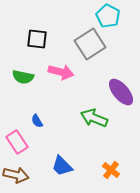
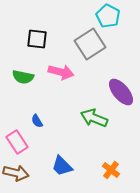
brown arrow: moved 2 px up
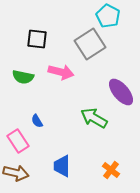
green arrow: rotated 8 degrees clockwise
pink rectangle: moved 1 px right, 1 px up
blue trapezoid: rotated 45 degrees clockwise
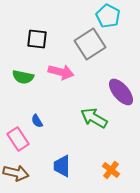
pink rectangle: moved 2 px up
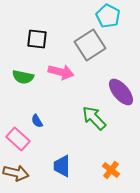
gray square: moved 1 px down
green arrow: rotated 16 degrees clockwise
pink rectangle: rotated 15 degrees counterclockwise
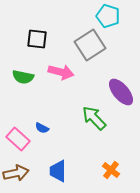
cyan pentagon: rotated 10 degrees counterclockwise
blue semicircle: moved 5 px right, 7 px down; rotated 32 degrees counterclockwise
blue trapezoid: moved 4 px left, 5 px down
brown arrow: rotated 25 degrees counterclockwise
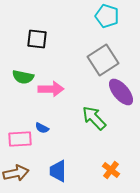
cyan pentagon: moved 1 px left
gray square: moved 13 px right, 15 px down
pink arrow: moved 10 px left, 17 px down; rotated 15 degrees counterclockwise
pink rectangle: moved 2 px right; rotated 45 degrees counterclockwise
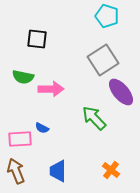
brown arrow: moved 2 px up; rotated 100 degrees counterclockwise
